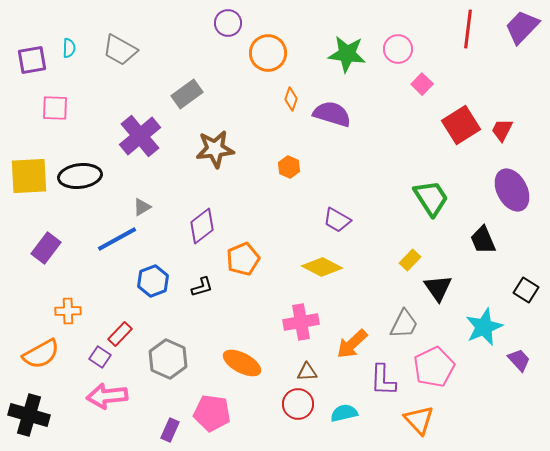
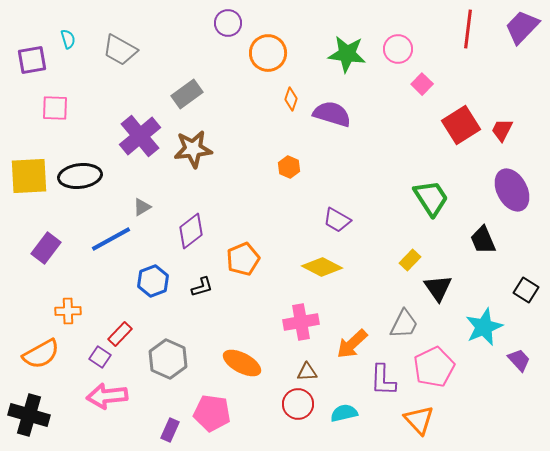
cyan semicircle at (69, 48): moved 1 px left, 9 px up; rotated 18 degrees counterclockwise
brown star at (215, 149): moved 22 px left
purple diamond at (202, 226): moved 11 px left, 5 px down
blue line at (117, 239): moved 6 px left
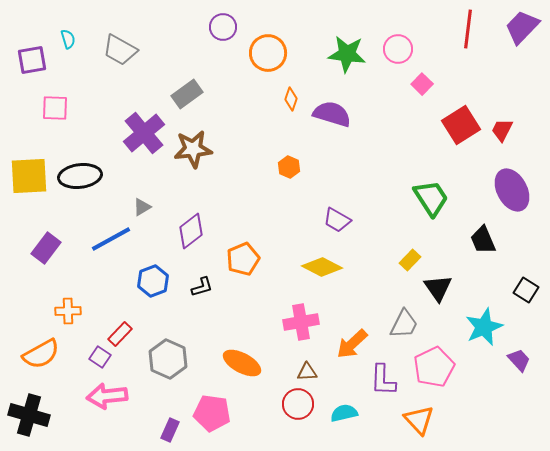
purple circle at (228, 23): moved 5 px left, 4 px down
purple cross at (140, 136): moved 4 px right, 3 px up
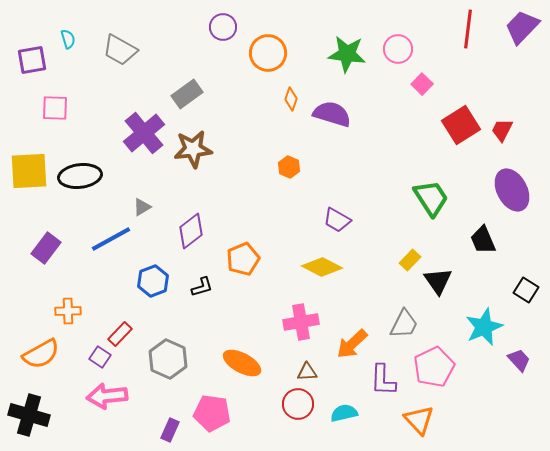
yellow square at (29, 176): moved 5 px up
black triangle at (438, 288): moved 7 px up
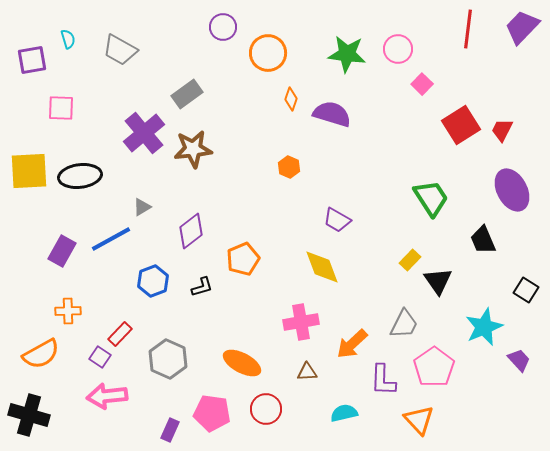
pink square at (55, 108): moved 6 px right
purple rectangle at (46, 248): moved 16 px right, 3 px down; rotated 8 degrees counterclockwise
yellow diamond at (322, 267): rotated 42 degrees clockwise
pink pentagon at (434, 367): rotated 9 degrees counterclockwise
red circle at (298, 404): moved 32 px left, 5 px down
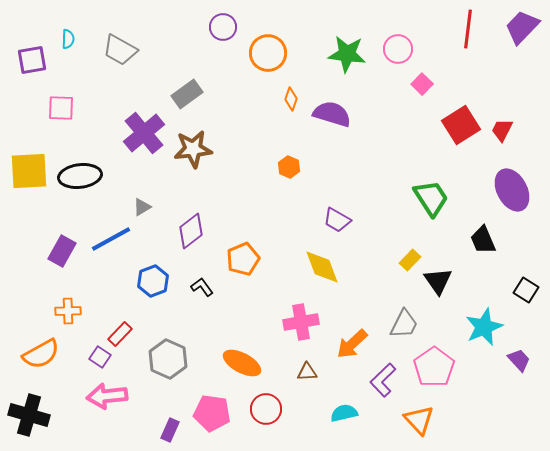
cyan semicircle at (68, 39): rotated 18 degrees clockwise
black L-shape at (202, 287): rotated 110 degrees counterclockwise
purple L-shape at (383, 380): rotated 44 degrees clockwise
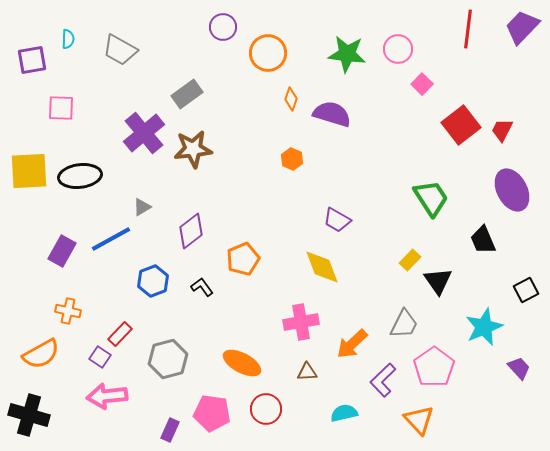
red square at (461, 125): rotated 6 degrees counterclockwise
orange hexagon at (289, 167): moved 3 px right, 8 px up
black square at (526, 290): rotated 30 degrees clockwise
orange cross at (68, 311): rotated 15 degrees clockwise
gray hexagon at (168, 359): rotated 21 degrees clockwise
purple trapezoid at (519, 360): moved 8 px down
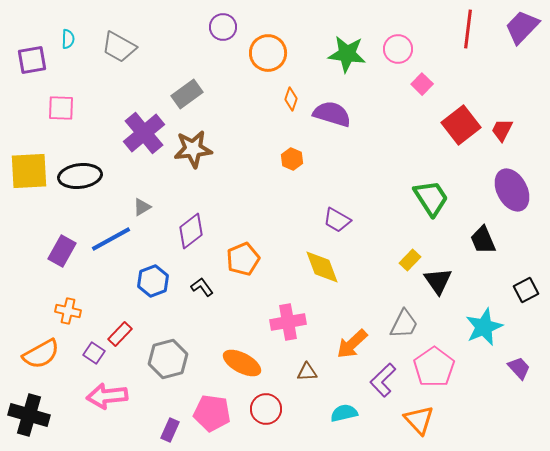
gray trapezoid at (120, 50): moved 1 px left, 3 px up
pink cross at (301, 322): moved 13 px left
purple square at (100, 357): moved 6 px left, 4 px up
